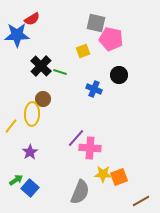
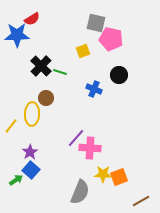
brown circle: moved 3 px right, 1 px up
blue square: moved 1 px right, 18 px up
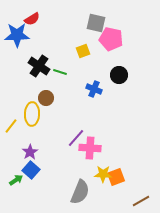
black cross: moved 2 px left; rotated 10 degrees counterclockwise
orange square: moved 3 px left
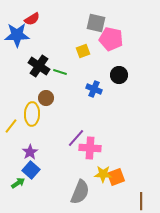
green arrow: moved 2 px right, 3 px down
brown line: rotated 60 degrees counterclockwise
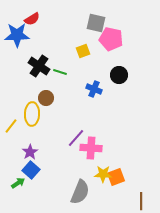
pink cross: moved 1 px right
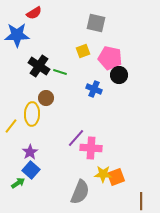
red semicircle: moved 2 px right, 6 px up
pink pentagon: moved 1 px left, 19 px down
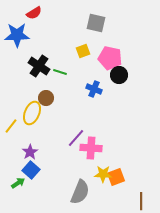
yellow ellipse: moved 1 px up; rotated 20 degrees clockwise
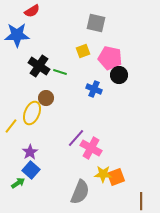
red semicircle: moved 2 px left, 2 px up
pink cross: rotated 25 degrees clockwise
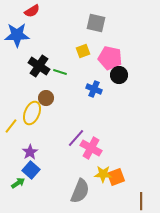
gray semicircle: moved 1 px up
